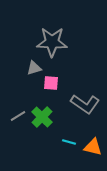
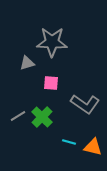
gray triangle: moved 7 px left, 5 px up
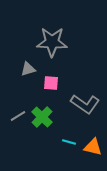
gray triangle: moved 1 px right, 6 px down
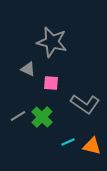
gray star: rotated 12 degrees clockwise
gray triangle: rotated 42 degrees clockwise
cyan line: moved 1 px left; rotated 40 degrees counterclockwise
orange triangle: moved 1 px left, 1 px up
